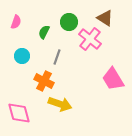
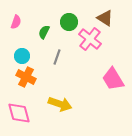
orange cross: moved 18 px left, 4 px up
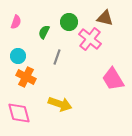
brown triangle: rotated 18 degrees counterclockwise
cyan circle: moved 4 px left
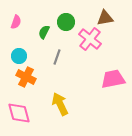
brown triangle: rotated 24 degrees counterclockwise
green circle: moved 3 px left
cyan circle: moved 1 px right
pink trapezoid: rotated 110 degrees clockwise
yellow arrow: rotated 135 degrees counterclockwise
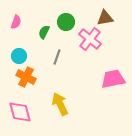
pink diamond: moved 1 px right, 1 px up
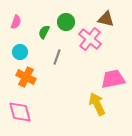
brown triangle: moved 1 px right, 1 px down; rotated 24 degrees clockwise
cyan circle: moved 1 px right, 4 px up
yellow arrow: moved 37 px right
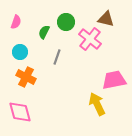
pink trapezoid: moved 1 px right, 1 px down
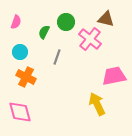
pink trapezoid: moved 4 px up
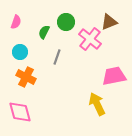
brown triangle: moved 3 px right, 3 px down; rotated 36 degrees counterclockwise
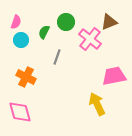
cyan circle: moved 1 px right, 12 px up
